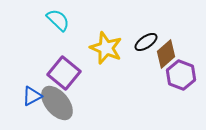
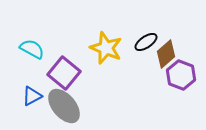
cyan semicircle: moved 26 px left, 29 px down; rotated 15 degrees counterclockwise
gray ellipse: moved 7 px right, 3 px down
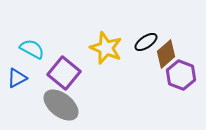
blue triangle: moved 15 px left, 18 px up
gray ellipse: moved 3 px left, 1 px up; rotated 12 degrees counterclockwise
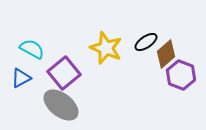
purple square: rotated 12 degrees clockwise
blue triangle: moved 4 px right
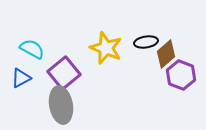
black ellipse: rotated 25 degrees clockwise
gray ellipse: rotated 42 degrees clockwise
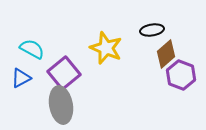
black ellipse: moved 6 px right, 12 px up
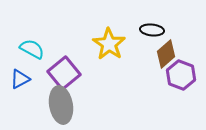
black ellipse: rotated 15 degrees clockwise
yellow star: moved 3 px right, 4 px up; rotated 12 degrees clockwise
blue triangle: moved 1 px left, 1 px down
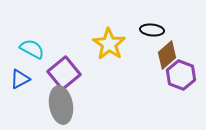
brown diamond: moved 1 px right, 1 px down
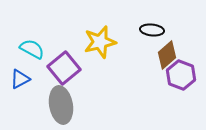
yellow star: moved 9 px left, 2 px up; rotated 24 degrees clockwise
purple square: moved 5 px up
